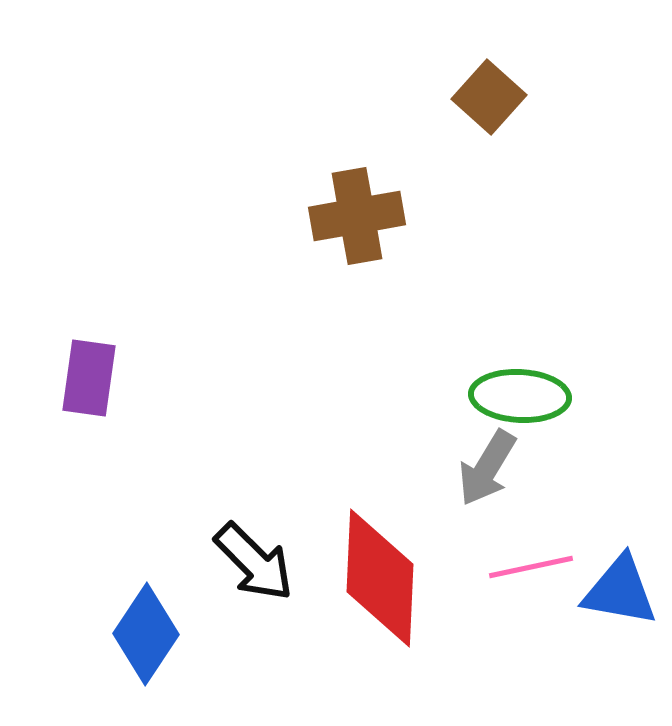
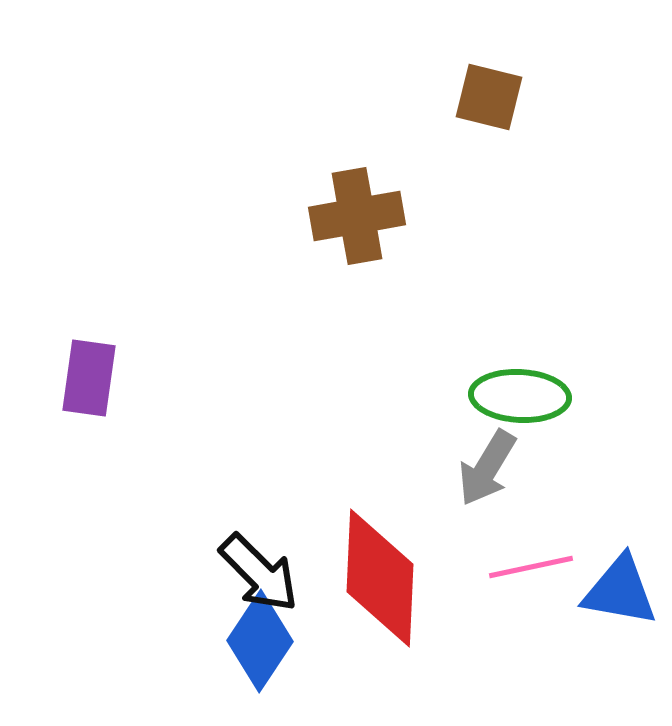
brown square: rotated 28 degrees counterclockwise
black arrow: moved 5 px right, 11 px down
blue diamond: moved 114 px right, 7 px down
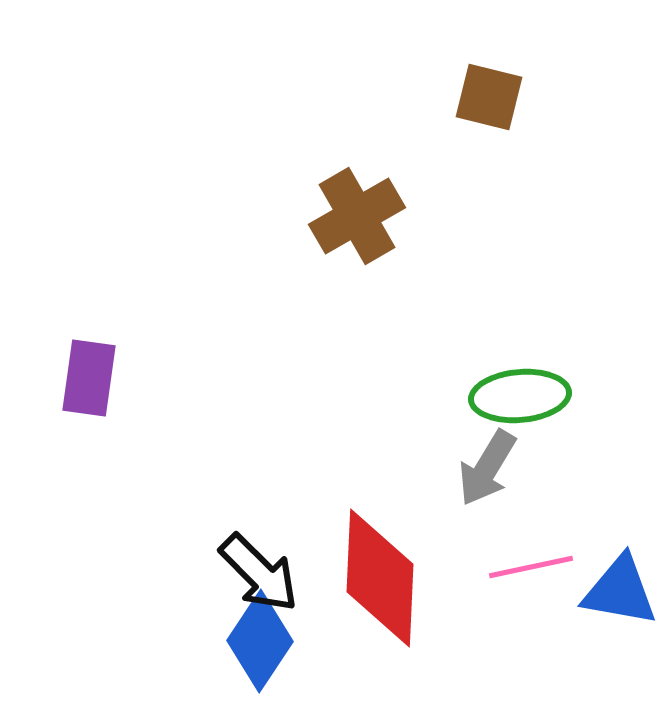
brown cross: rotated 20 degrees counterclockwise
green ellipse: rotated 8 degrees counterclockwise
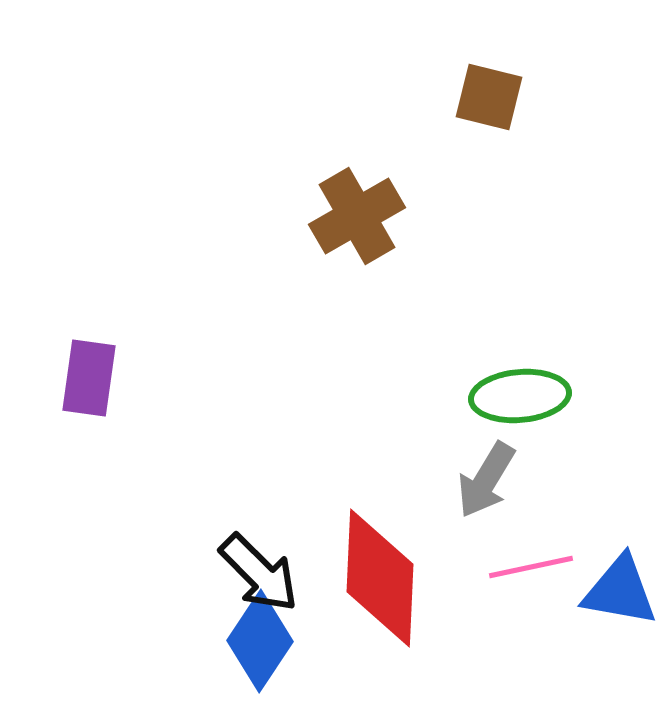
gray arrow: moved 1 px left, 12 px down
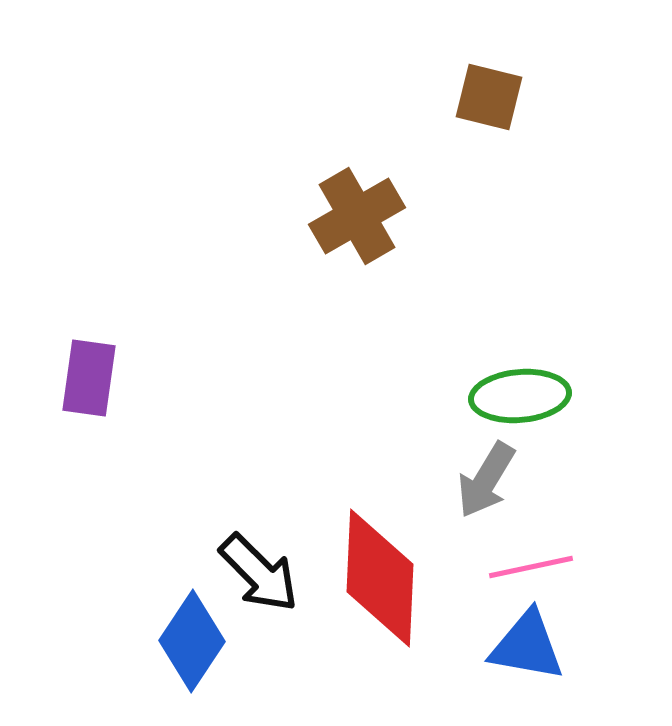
blue triangle: moved 93 px left, 55 px down
blue diamond: moved 68 px left
